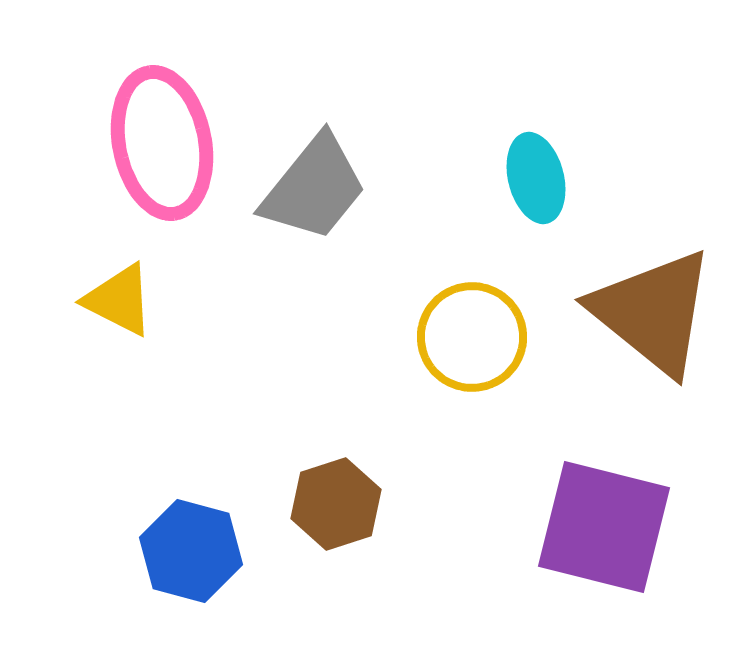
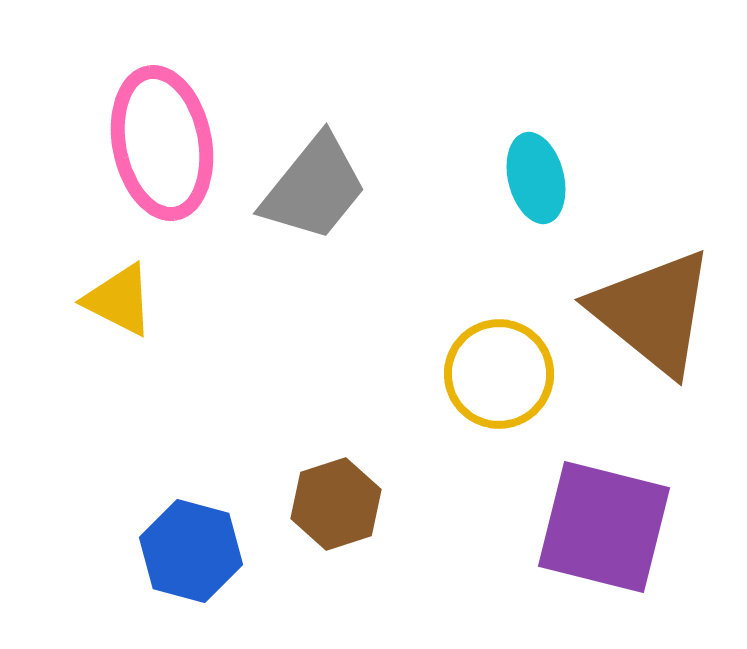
yellow circle: moved 27 px right, 37 px down
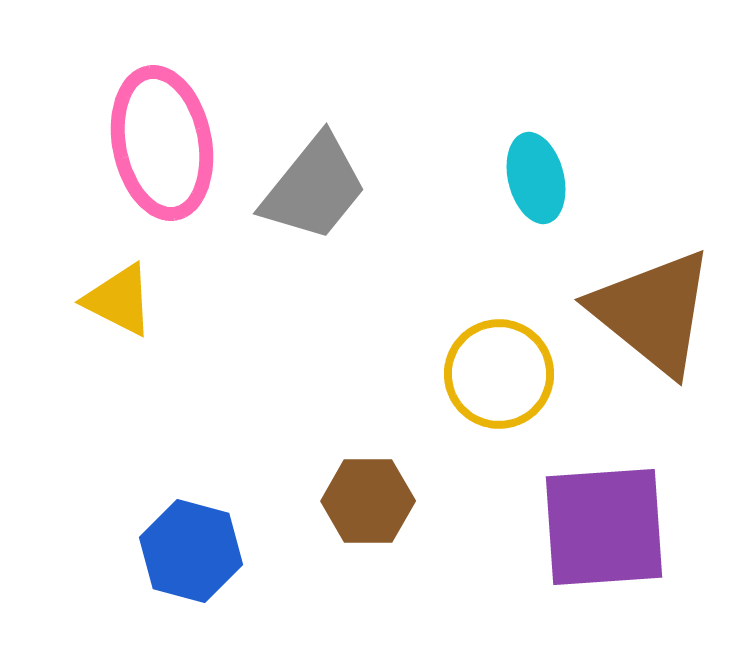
brown hexagon: moved 32 px right, 3 px up; rotated 18 degrees clockwise
purple square: rotated 18 degrees counterclockwise
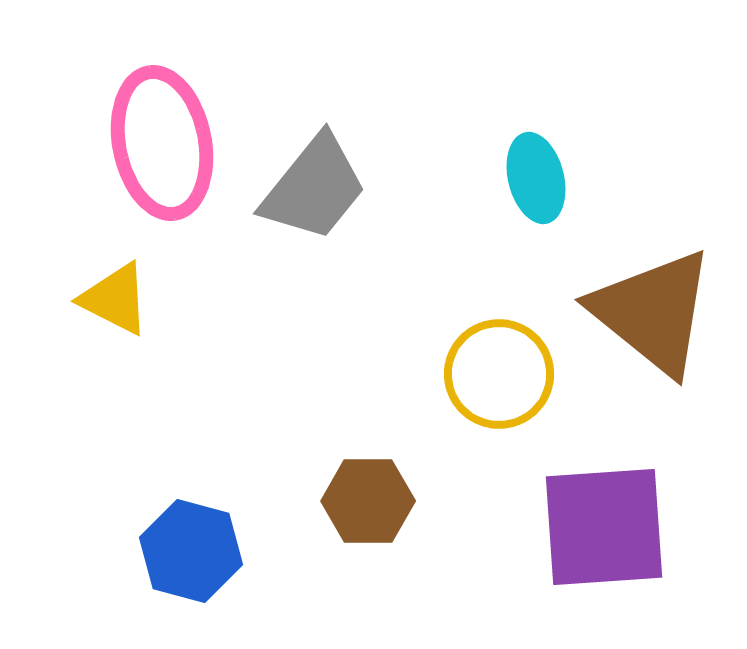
yellow triangle: moved 4 px left, 1 px up
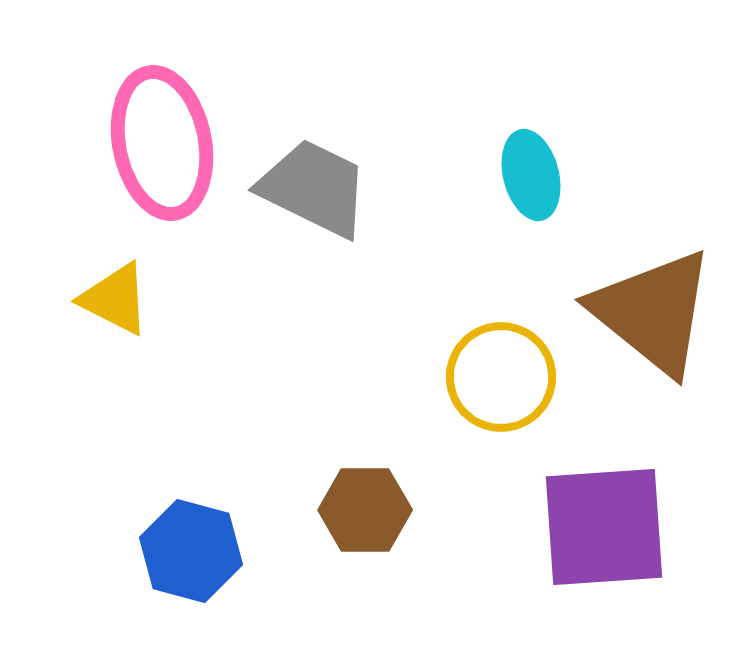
cyan ellipse: moved 5 px left, 3 px up
gray trapezoid: rotated 103 degrees counterclockwise
yellow circle: moved 2 px right, 3 px down
brown hexagon: moved 3 px left, 9 px down
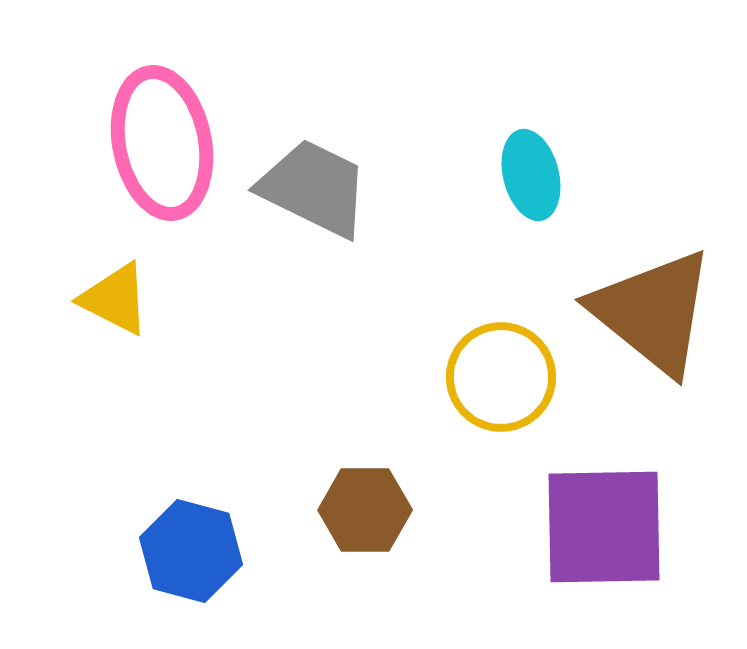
purple square: rotated 3 degrees clockwise
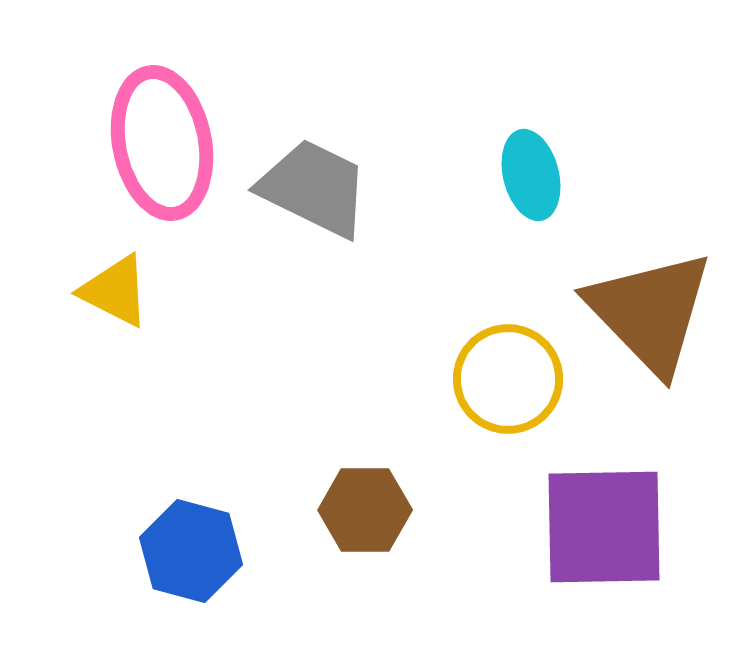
yellow triangle: moved 8 px up
brown triangle: moved 3 px left; rotated 7 degrees clockwise
yellow circle: moved 7 px right, 2 px down
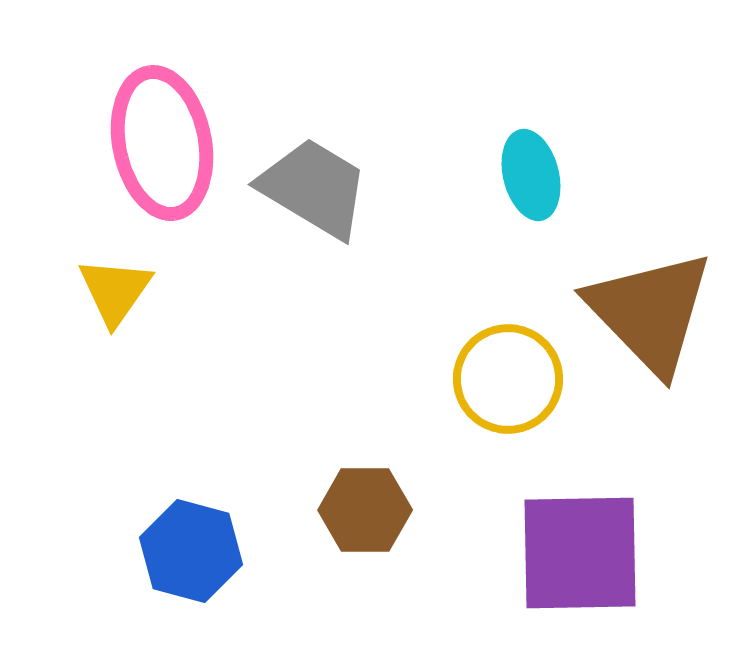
gray trapezoid: rotated 5 degrees clockwise
yellow triangle: rotated 38 degrees clockwise
purple square: moved 24 px left, 26 px down
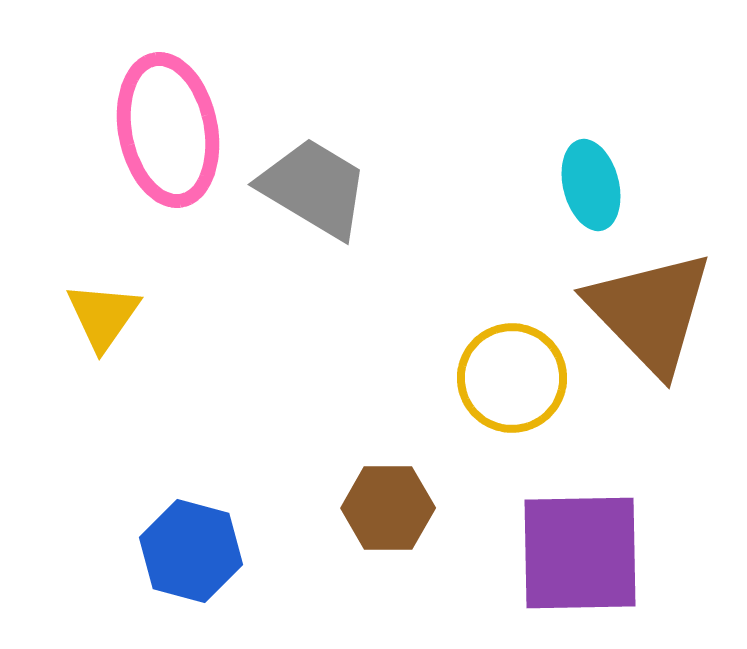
pink ellipse: moved 6 px right, 13 px up
cyan ellipse: moved 60 px right, 10 px down
yellow triangle: moved 12 px left, 25 px down
yellow circle: moved 4 px right, 1 px up
brown hexagon: moved 23 px right, 2 px up
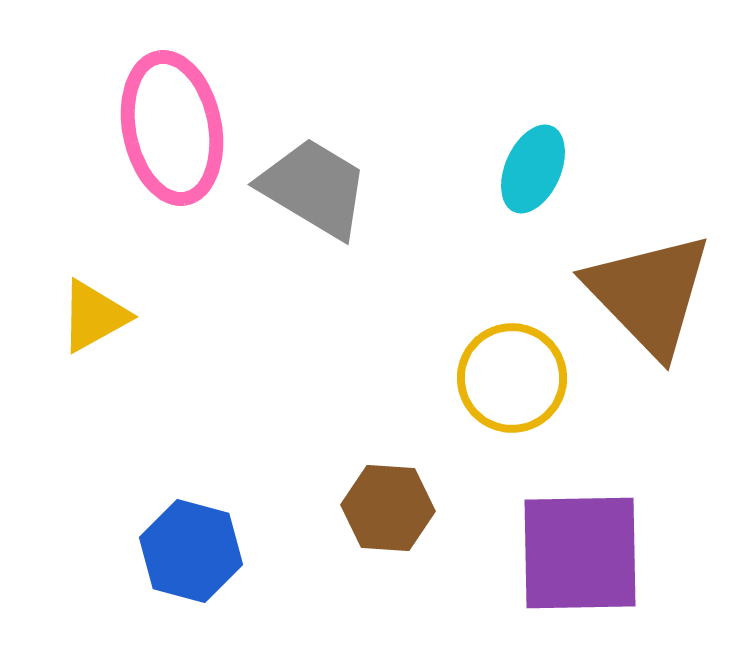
pink ellipse: moved 4 px right, 2 px up
cyan ellipse: moved 58 px left, 16 px up; rotated 38 degrees clockwise
brown triangle: moved 1 px left, 18 px up
yellow triangle: moved 9 px left; rotated 26 degrees clockwise
brown hexagon: rotated 4 degrees clockwise
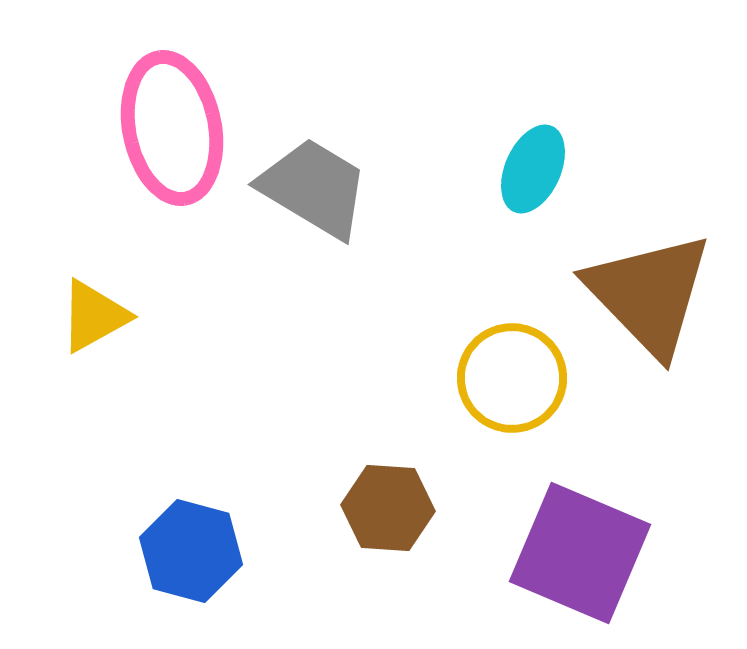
purple square: rotated 24 degrees clockwise
